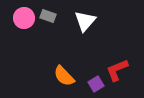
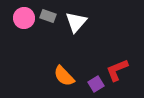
white triangle: moved 9 px left, 1 px down
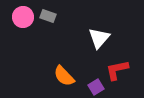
pink circle: moved 1 px left, 1 px up
white triangle: moved 23 px right, 16 px down
red L-shape: rotated 10 degrees clockwise
purple square: moved 3 px down
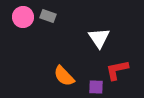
white triangle: rotated 15 degrees counterclockwise
purple square: rotated 35 degrees clockwise
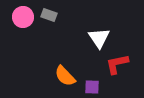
gray rectangle: moved 1 px right, 1 px up
red L-shape: moved 6 px up
orange semicircle: moved 1 px right
purple square: moved 4 px left
